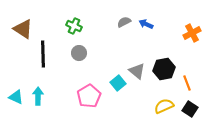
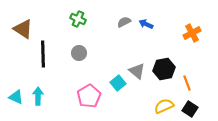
green cross: moved 4 px right, 7 px up
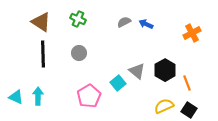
brown triangle: moved 18 px right, 7 px up
black hexagon: moved 1 px right, 1 px down; rotated 20 degrees counterclockwise
black square: moved 1 px left, 1 px down
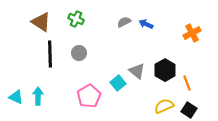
green cross: moved 2 px left
black line: moved 7 px right
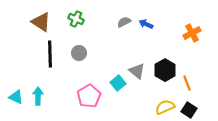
yellow semicircle: moved 1 px right, 1 px down
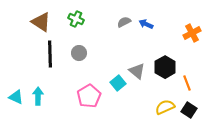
black hexagon: moved 3 px up
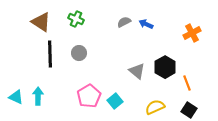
cyan square: moved 3 px left, 18 px down
yellow semicircle: moved 10 px left
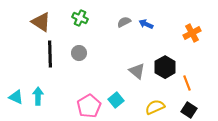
green cross: moved 4 px right, 1 px up
pink pentagon: moved 10 px down
cyan square: moved 1 px right, 1 px up
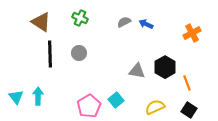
gray triangle: rotated 30 degrees counterclockwise
cyan triangle: rotated 28 degrees clockwise
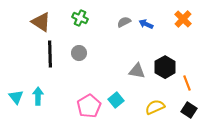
orange cross: moved 9 px left, 14 px up; rotated 18 degrees counterclockwise
